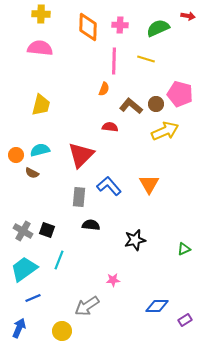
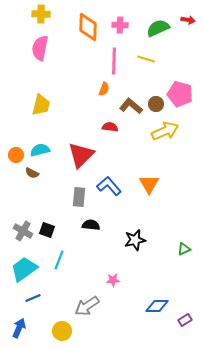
red arrow: moved 4 px down
pink semicircle: rotated 85 degrees counterclockwise
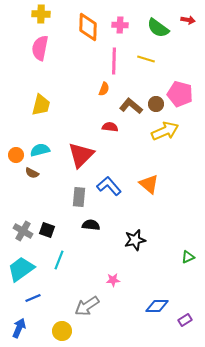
green semicircle: rotated 120 degrees counterclockwise
orange triangle: rotated 20 degrees counterclockwise
green triangle: moved 4 px right, 8 px down
cyan trapezoid: moved 3 px left
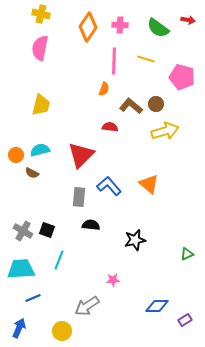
yellow cross: rotated 12 degrees clockwise
orange diamond: rotated 32 degrees clockwise
pink pentagon: moved 2 px right, 17 px up
yellow arrow: rotated 8 degrees clockwise
green triangle: moved 1 px left, 3 px up
cyan trapezoid: rotated 32 degrees clockwise
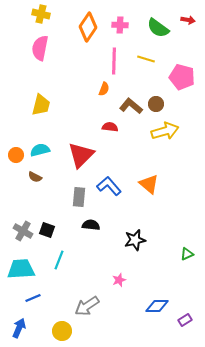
brown semicircle: moved 3 px right, 4 px down
pink star: moved 6 px right; rotated 16 degrees counterclockwise
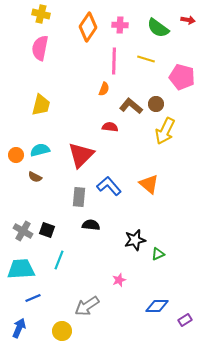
yellow arrow: rotated 132 degrees clockwise
green triangle: moved 29 px left
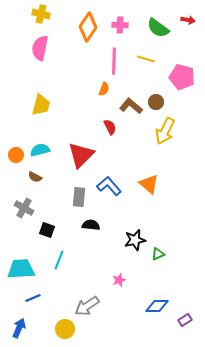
brown circle: moved 2 px up
red semicircle: rotated 56 degrees clockwise
gray cross: moved 1 px right, 23 px up
yellow circle: moved 3 px right, 2 px up
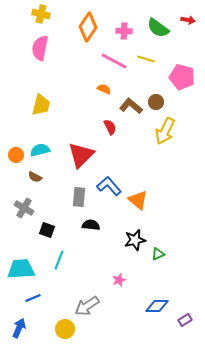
pink cross: moved 4 px right, 6 px down
pink line: rotated 64 degrees counterclockwise
orange semicircle: rotated 88 degrees counterclockwise
orange triangle: moved 11 px left, 16 px down
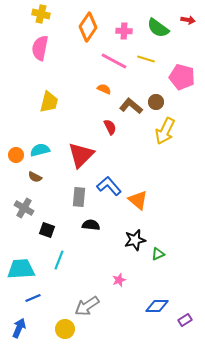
yellow trapezoid: moved 8 px right, 3 px up
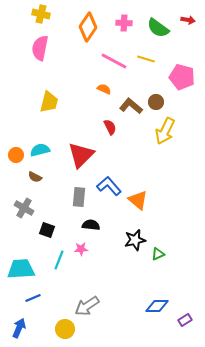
pink cross: moved 8 px up
pink star: moved 38 px left, 31 px up; rotated 16 degrees clockwise
